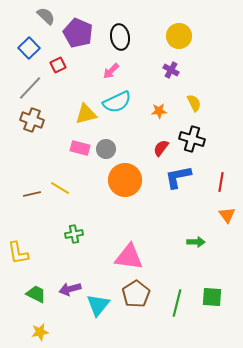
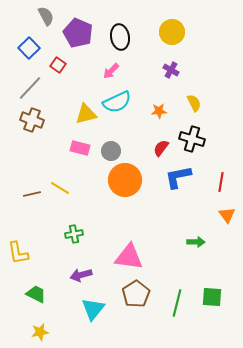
gray semicircle: rotated 18 degrees clockwise
yellow circle: moved 7 px left, 4 px up
red square: rotated 28 degrees counterclockwise
gray circle: moved 5 px right, 2 px down
purple arrow: moved 11 px right, 14 px up
cyan triangle: moved 5 px left, 4 px down
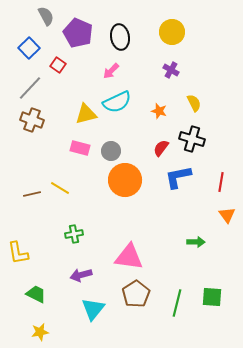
orange star: rotated 21 degrees clockwise
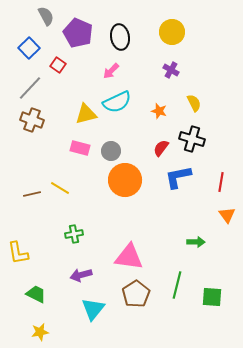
green line: moved 18 px up
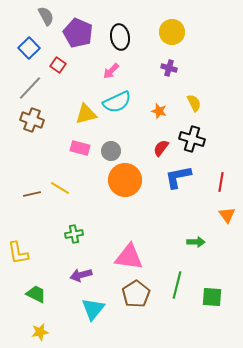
purple cross: moved 2 px left, 2 px up; rotated 14 degrees counterclockwise
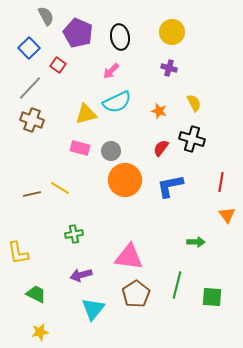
blue L-shape: moved 8 px left, 9 px down
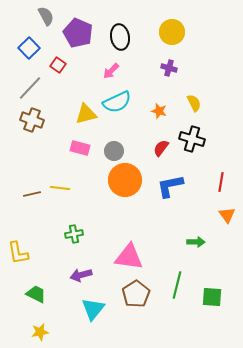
gray circle: moved 3 px right
yellow line: rotated 24 degrees counterclockwise
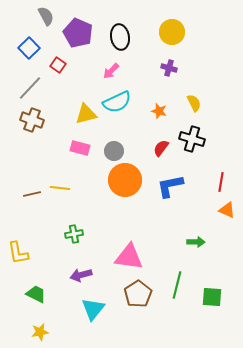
orange triangle: moved 5 px up; rotated 30 degrees counterclockwise
brown pentagon: moved 2 px right
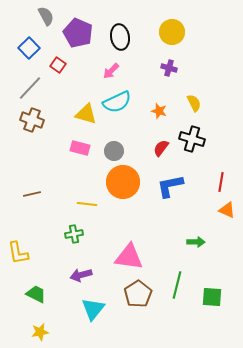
yellow triangle: rotated 30 degrees clockwise
orange circle: moved 2 px left, 2 px down
yellow line: moved 27 px right, 16 px down
